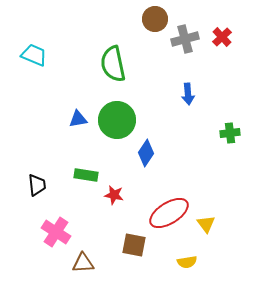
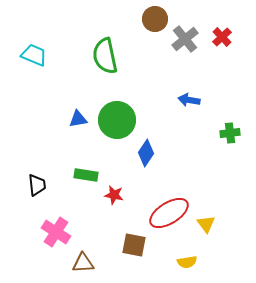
gray cross: rotated 24 degrees counterclockwise
green semicircle: moved 8 px left, 8 px up
blue arrow: moved 1 px right, 6 px down; rotated 105 degrees clockwise
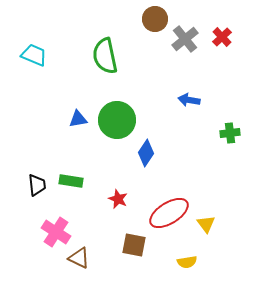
green rectangle: moved 15 px left, 6 px down
red star: moved 4 px right, 4 px down; rotated 12 degrees clockwise
brown triangle: moved 4 px left, 5 px up; rotated 30 degrees clockwise
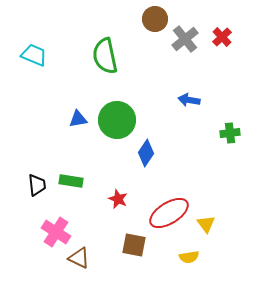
yellow semicircle: moved 2 px right, 5 px up
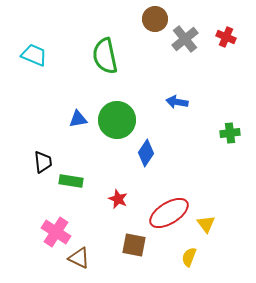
red cross: moved 4 px right; rotated 24 degrees counterclockwise
blue arrow: moved 12 px left, 2 px down
black trapezoid: moved 6 px right, 23 px up
yellow semicircle: rotated 120 degrees clockwise
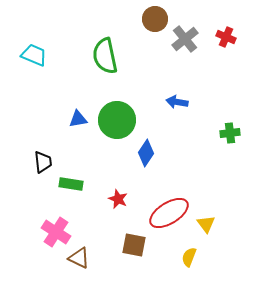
green rectangle: moved 3 px down
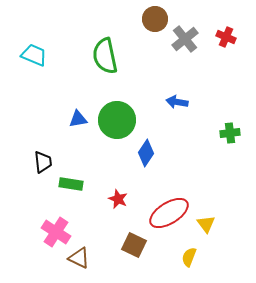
brown square: rotated 15 degrees clockwise
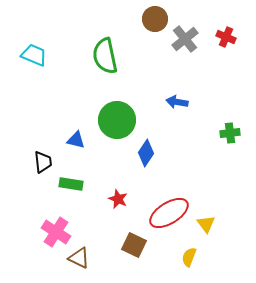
blue triangle: moved 2 px left, 21 px down; rotated 24 degrees clockwise
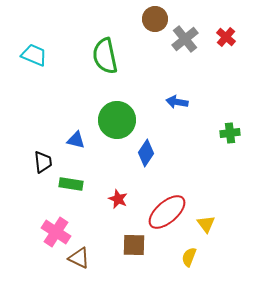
red cross: rotated 18 degrees clockwise
red ellipse: moved 2 px left, 1 px up; rotated 9 degrees counterclockwise
brown square: rotated 25 degrees counterclockwise
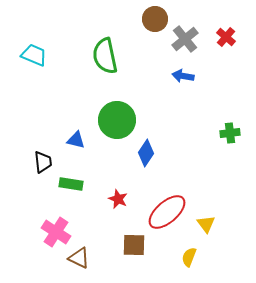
blue arrow: moved 6 px right, 26 px up
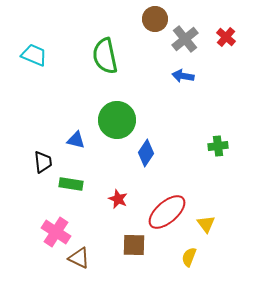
green cross: moved 12 px left, 13 px down
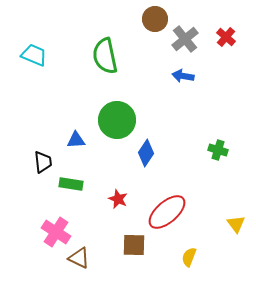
blue triangle: rotated 18 degrees counterclockwise
green cross: moved 4 px down; rotated 24 degrees clockwise
yellow triangle: moved 30 px right
